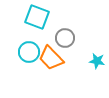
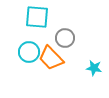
cyan square: rotated 15 degrees counterclockwise
cyan star: moved 3 px left, 7 px down
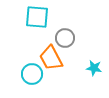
cyan circle: moved 3 px right, 22 px down
orange trapezoid: rotated 16 degrees clockwise
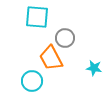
cyan circle: moved 7 px down
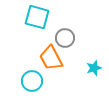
cyan square: rotated 10 degrees clockwise
cyan star: rotated 28 degrees counterclockwise
